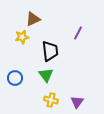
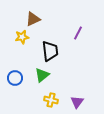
green triangle: moved 4 px left; rotated 28 degrees clockwise
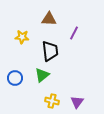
brown triangle: moved 16 px right; rotated 28 degrees clockwise
purple line: moved 4 px left
yellow star: rotated 16 degrees clockwise
yellow cross: moved 1 px right, 1 px down
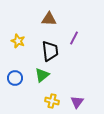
purple line: moved 5 px down
yellow star: moved 4 px left, 4 px down; rotated 16 degrees clockwise
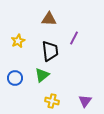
yellow star: rotated 24 degrees clockwise
purple triangle: moved 8 px right, 1 px up
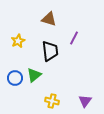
brown triangle: rotated 14 degrees clockwise
green triangle: moved 8 px left
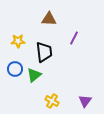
brown triangle: rotated 14 degrees counterclockwise
yellow star: rotated 24 degrees clockwise
black trapezoid: moved 6 px left, 1 px down
blue circle: moved 9 px up
yellow cross: rotated 16 degrees clockwise
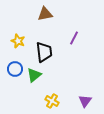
brown triangle: moved 4 px left, 5 px up; rotated 14 degrees counterclockwise
yellow star: rotated 24 degrees clockwise
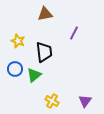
purple line: moved 5 px up
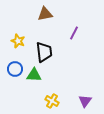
green triangle: rotated 42 degrees clockwise
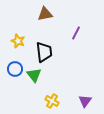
purple line: moved 2 px right
green triangle: rotated 49 degrees clockwise
